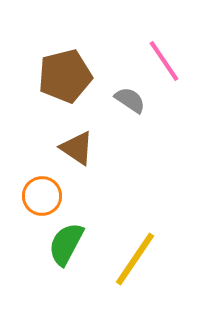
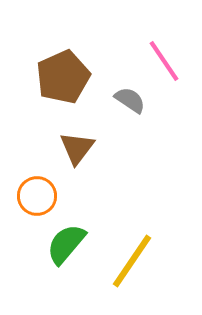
brown pentagon: moved 2 px left, 1 px down; rotated 10 degrees counterclockwise
brown triangle: rotated 33 degrees clockwise
orange circle: moved 5 px left
green semicircle: rotated 12 degrees clockwise
yellow line: moved 3 px left, 2 px down
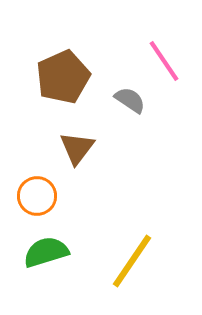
green semicircle: moved 20 px left, 8 px down; rotated 33 degrees clockwise
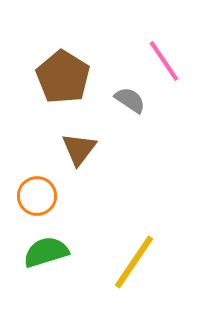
brown pentagon: rotated 16 degrees counterclockwise
brown triangle: moved 2 px right, 1 px down
yellow line: moved 2 px right, 1 px down
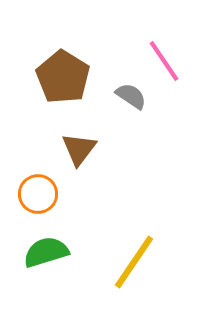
gray semicircle: moved 1 px right, 4 px up
orange circle: moved 1 px right, 2 px up
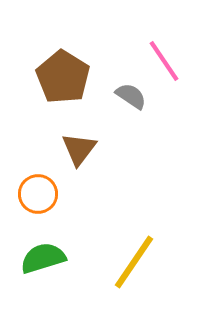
green semicircle: moved 3 px left, 6 px down
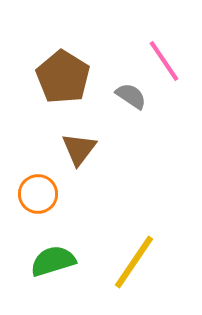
green semicircle: moved 10 px right, 3 px down
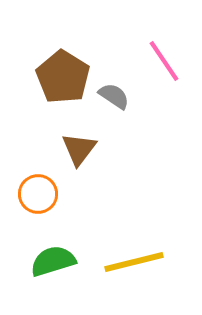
gray semicircle: moved 17 px left
yellow line: rotated 42 degrees clockwise
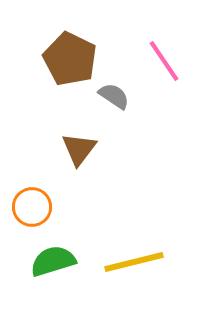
brown pentagon: moved 7 px right, 18 px up; rotated 6 degrees counterclockwise
orange circle: moved 6 px left, 13 px down
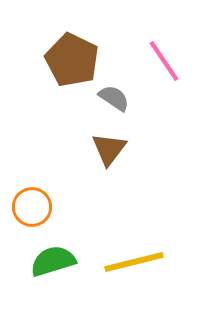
brown pentagon: moved 2 px right, 1 px down
gray semicircle: moved 2 px down
brown triangle: moved 30 px right
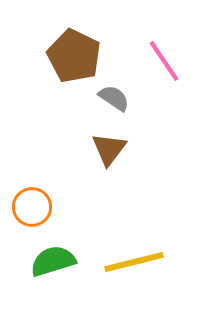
brown pentagon: moved 2 px right, 4 px up
